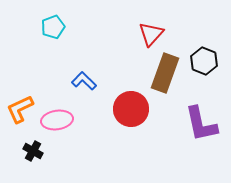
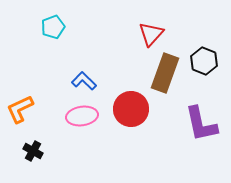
pink ellipse: moved 25 px right, 4 px up
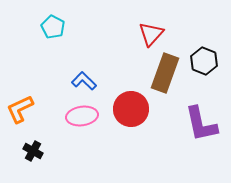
cyan pentagon: rotated 25 degrees counterclockwise
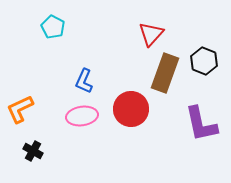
blue L-shape: rotated 110 degrees counterclockwise
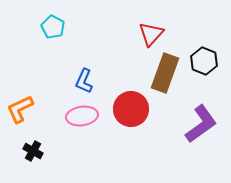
purple L-shape: rotated 114 degrees counterclockwise
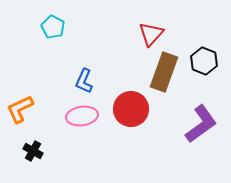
brown rectangle: moved 1 px left, 1 px up
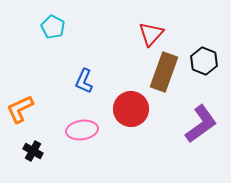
pink ellipse: moved 14 px down
